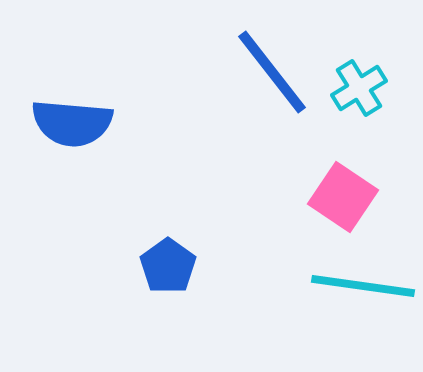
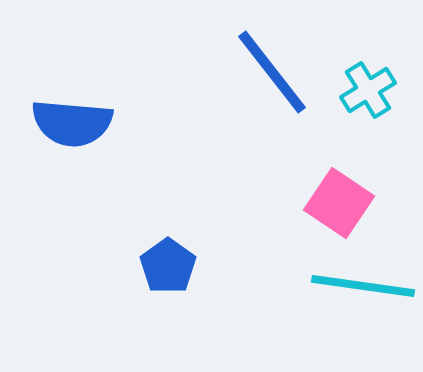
cyan cross: moved 9 px right, 2 px down
pink square: moved 4 px left, 6 px down
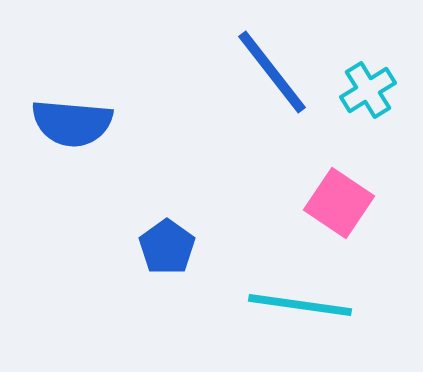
blue pentagon: moved 1 px left, 19 px up
cyan line: moved 63 px left, 19 px down
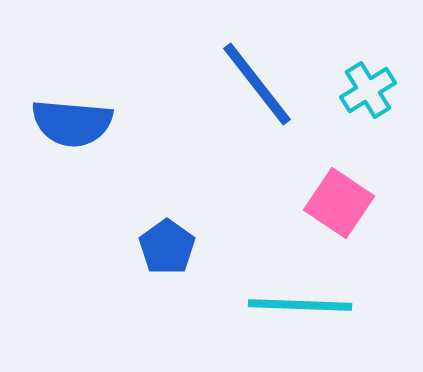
blue line: moved 15 px left, 12 px down
cyan line: rotated 6 degrees counterclockwise
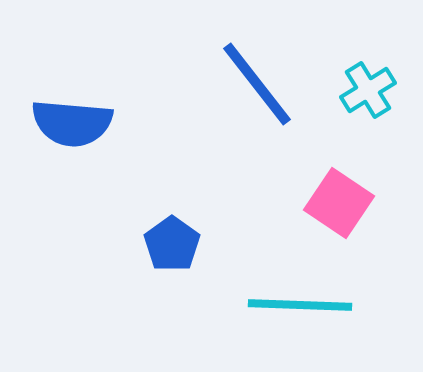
blue pentagon: moved 5 px right, 3 px up
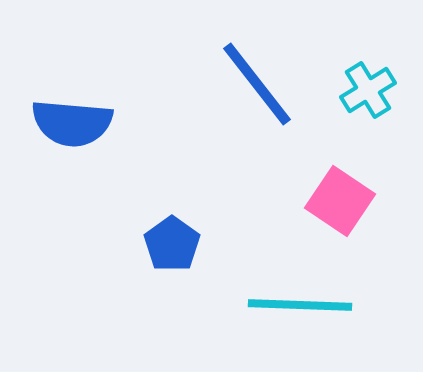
pink square: moved 1 px right, 2 px up
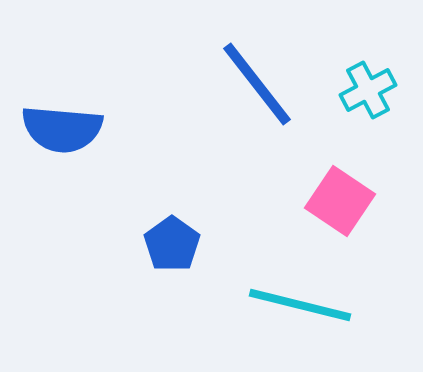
cyan cross: rotated 4 degrees clockwise
blue semicircle: moved 10 px left, 6 px down
cyan line: rotated 12 degrees clockwise
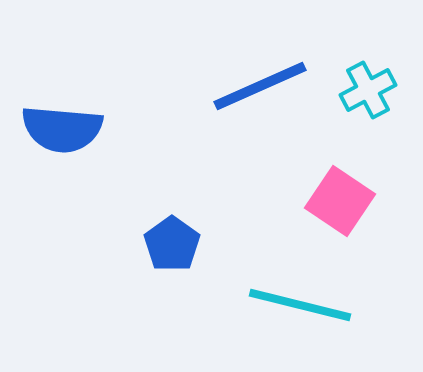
blue line: moved 3 px right, 2 px down; rotated 76 degrees counterclockwise
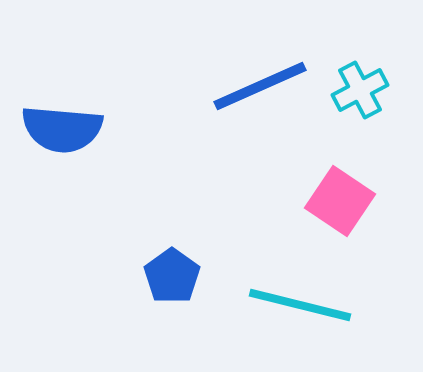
cyan cross: moved 8 px left
blue pentagon: moved 32 px down
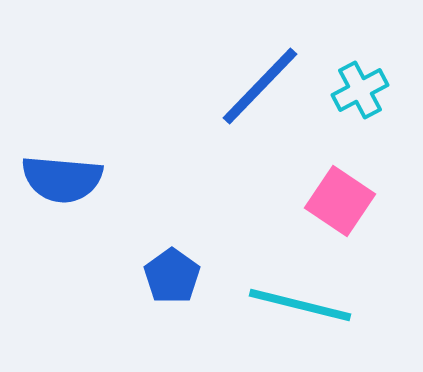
blue line: rotated 22 degrees counterclockwise
blue semicircle: moved 50 px down
